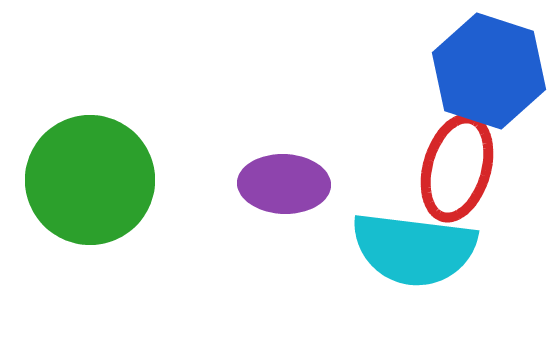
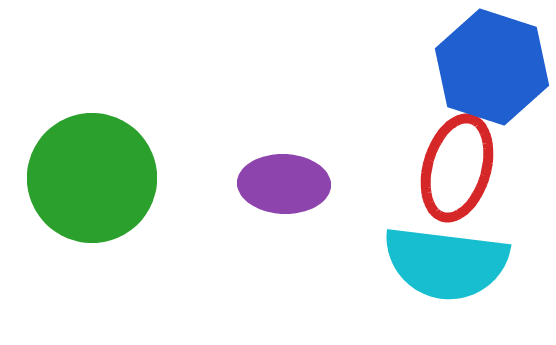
blue hexagon: moved 3 px right, 4 px up
green circle: moved 2 px right, 2 px up
cyan semicircle: moved 32 px right, 14 px down
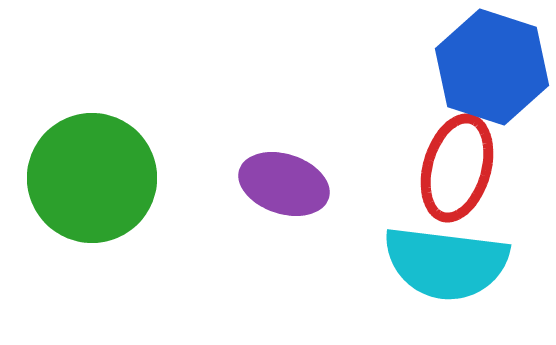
purple ellipse: rotated 16 degrees clockwise
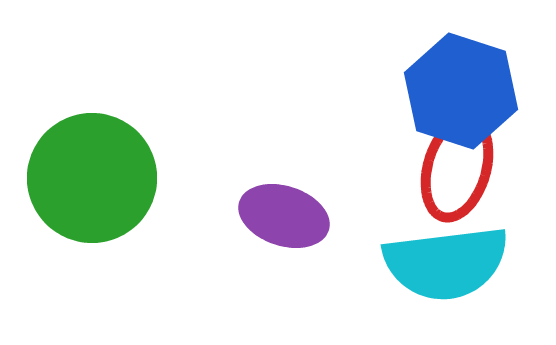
blue hexagon: moved 31 px left, 24 px down
purple ellipse: moved 32 px down
cyan semicircle: rotated 14 degrees counterclockwise
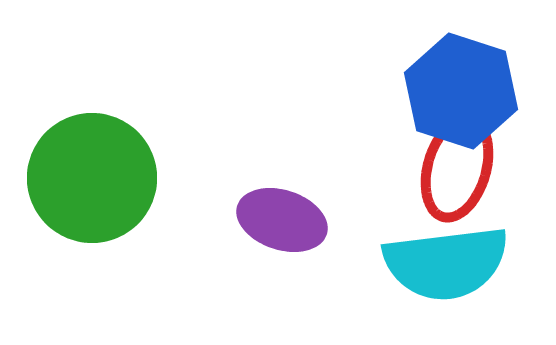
purple ellipse: moved 2 px left, 4 px down
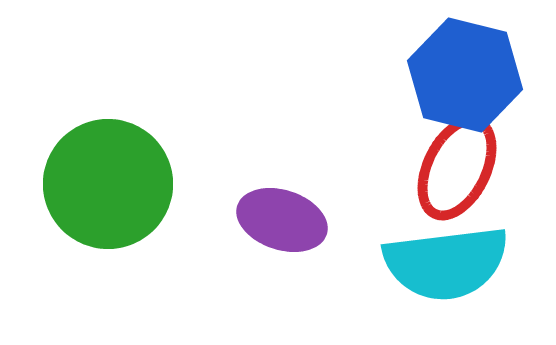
blue hexagon: moved 4 px right, 16 px up; rotated 4 degrees counterclockwise
red ellipse: rotated 10 degrees clockwise
green circle: moved 16 px right, 6 px down
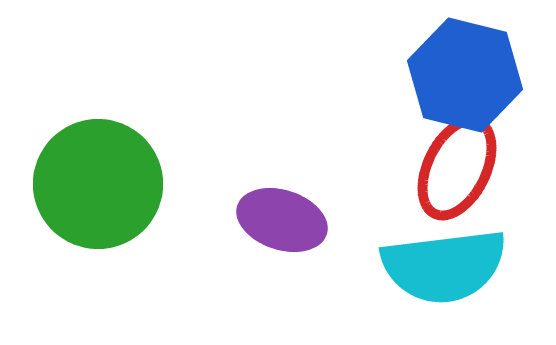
green circle: moved 10 px left
cyan semicircle: moved 2 px left, 3 px down
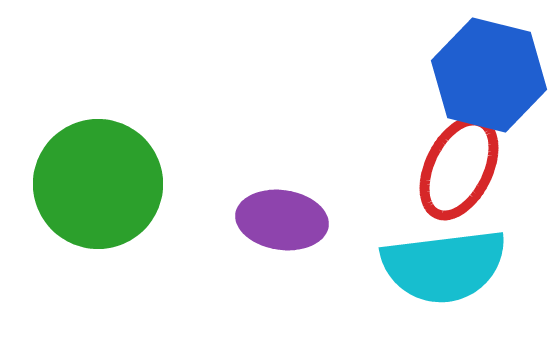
blue hexagon: moved 24 px right
red ellipse: moved 2 px right
purple ellipse: rotated 10 degrees counterclockwise
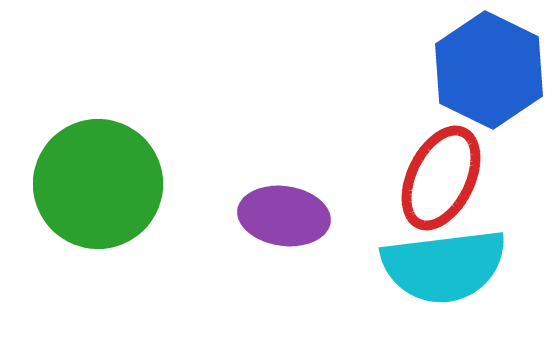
blue hexagon: moved 5 px up; rotated 12 degrees clockwise
red ellipse: moved 18 px left, 10 px down
purple ellipse: moved 2 px right, 4 px up
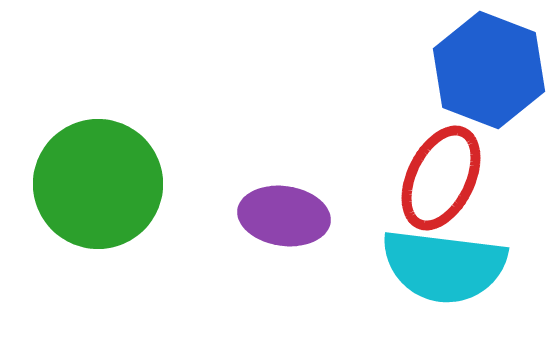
blue hexagon: rotated 5 degrees counterclockwise
cyan semicircle: rotated 14 degrees clockwise
